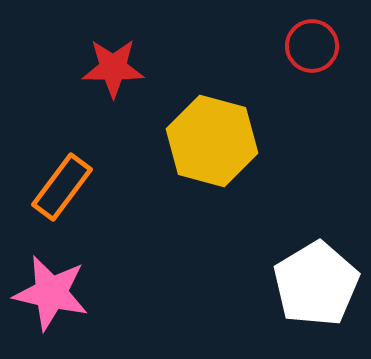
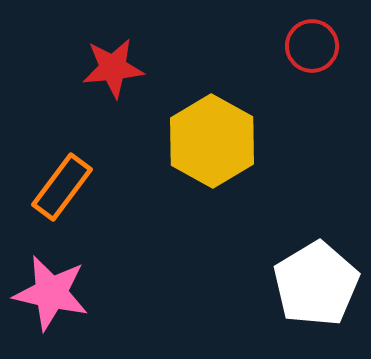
red star: rotated 6 degrees counterclockwise
yellow hexagon: rotated 14 degrees clockwise
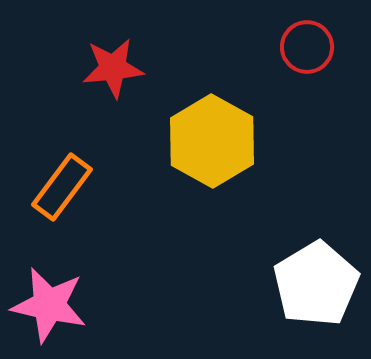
red circle: moved 5 px left, 1 px down
pink star: moved 2 px left, 12 px down
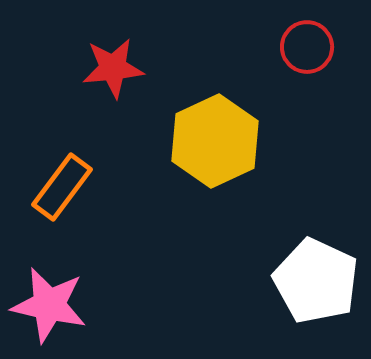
yellow hexagon: moved 3 px right; rotated 6 degrees clockwise
white pentagon: moved 3 px up; rotated 16 degrees counterclockwise
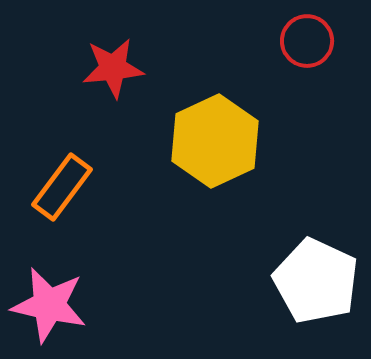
red circle: moved 6 px up
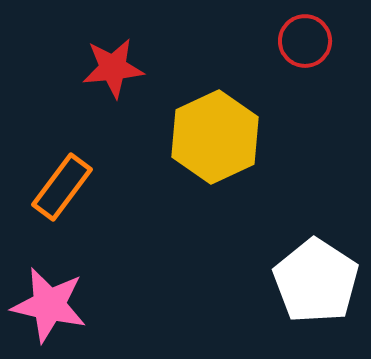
red circle: moved 2 px left
yellow hexagon: moved 4 px up
white pentagon: rotated 8 degrees clockwise
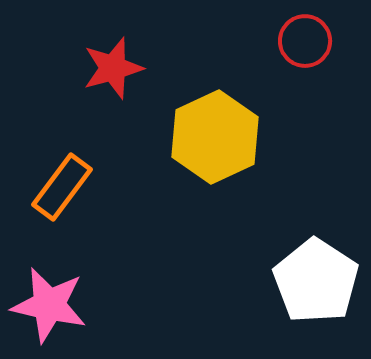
red star: rotated 10 degrees counterclockwise
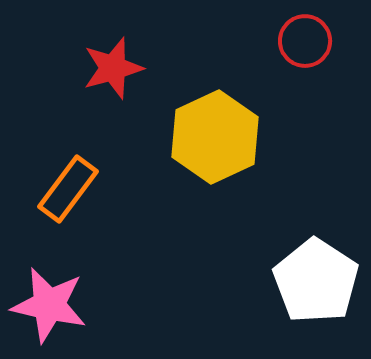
orange rectangle: moved 6 px right, 2 px down
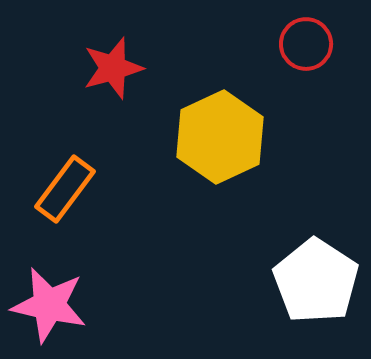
red circle: moved 1 px right, 3 px down
yellow hexagon: moved 5 px right
orange rectangle: moved 3 px left
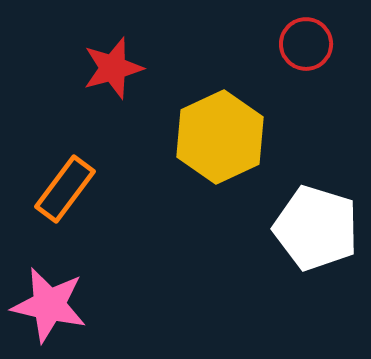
white pentagon: moved 53 px up; rotated 16 degrees counterclockwise
